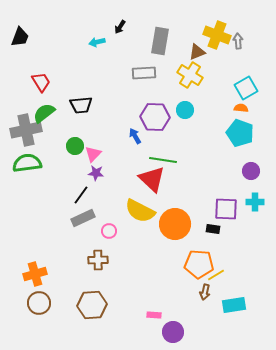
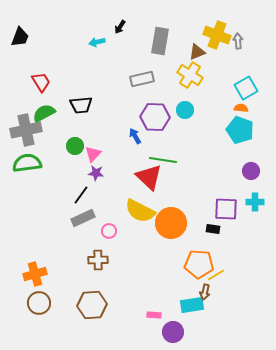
gray rectangle at (144, 73): moved 2 px left, 6 px down; rotated 10 degrees counterclockwise
green semicircle at (44, 113): rotated 10 degrees clockwise
cyan pentagon at (240, 133): moved 3 px up
red triangle at (152, 179): moved 3 px left, 2 px up
orange circle at (175, 224): moved 4 px left, 1 px up
cyan rectangle at (234, 305): moved 42 px left
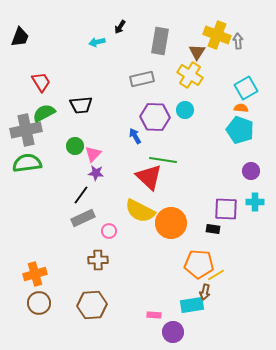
brown triangle at (197, 52): rotated 36 degrees counterclockwise
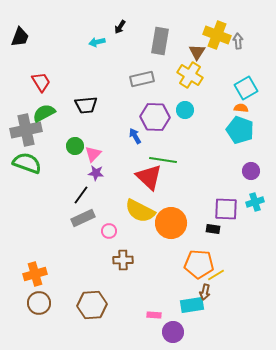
black trapezoid at (81, 105): moved 5 px right
green semicircle at (27, 163): rotated 28 degrees clockwise
cyan cross at (255, 202): rotated 18 degrees counterclockwise
brown cross at (98, 260): moved 25 px right
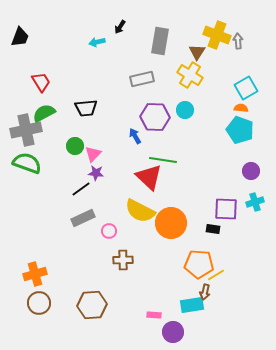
black trapezoid at (86, 105): moved 3 px down
black line at (81, 195): moved 6 px up; rotated 18 degrees clockwise
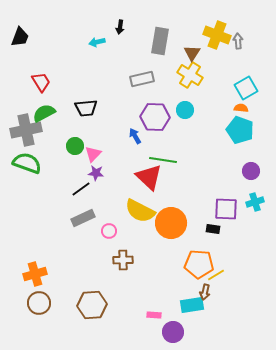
black arrow at (120, 27): rotated 24 degrees counterclockwise
brown triangle at (197, 52): moved 5 px left, 1 px down
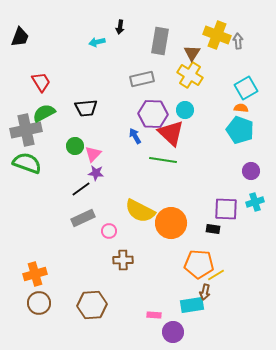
purple hexagon at (155, 117): moved 2 px left, 3 px up
red triangle at (149, 177): moved 22 px right, 44 px up
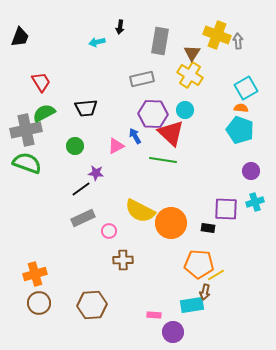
pink triangle at (93, 154): moved 23 px right, 8 px up; rotated 18 degrees clockwise
black rectangle at (213, 229): moved 5 px left, 1 px up
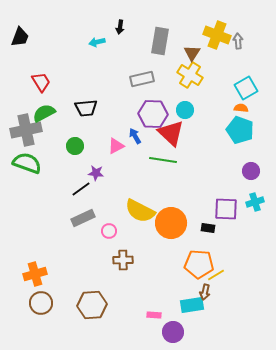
brown circle at (39, 303): moved 2 px right
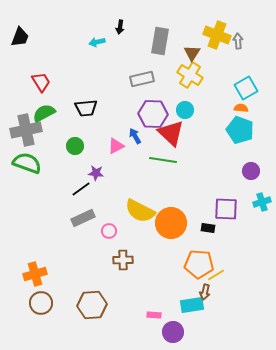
cyan cross at (255, 202): moved 7 px right
